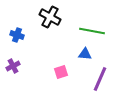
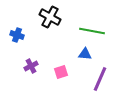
purple cross: moved 18 px right
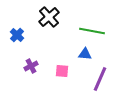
black cross: moved 1 px left; rotated 20 degrees clockwise
blue cross: rotated 24 degrees clockwise
pink square: moved 1 px right, 1 px up; rotated 24 degrees clockwise
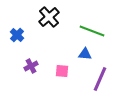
green line: rotated 10 degrees clockwise
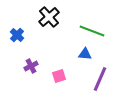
pink square: moved 3 px left, 5 px down; rotated 24 degrees counterclockwise
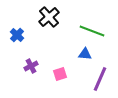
pink square: moved 1 px right, 2 px up
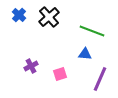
blue cross: moved 2 px right, 20 px up
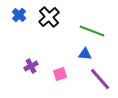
purple line: rotated 65 degrees counterclockwise
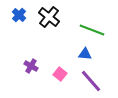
black cross: rotated 10 degrees counterclockwise
green line: moved 1 px up
purple cross: rotated 32 degrees counterclockwise
pink square: rotated 32 degrees counterclockwise
purple line: moved 9 px left, 2 px down
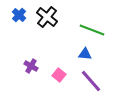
black cross: moved 2 px left
pink square: moved 1 px left, 1 px down
